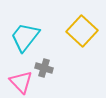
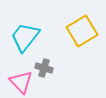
yellow square: rotated 16 degrees clockwise
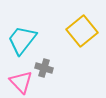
yellow square: rotated 8 degrees counterclockwise
cyan trapezoid: moved 3 px left, 3 px down
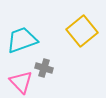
cyan trapezoid: rotated 32 degrees clockwise
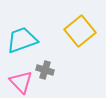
yellow square: moved 2 px left
gray cross: moved 1 px right, 2 px down
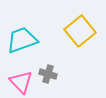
gray cross: moved 3 px right, 4 px down
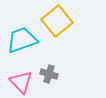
yellow square: moved 23 px left, 10 px up
gray cross: moved 1 px right
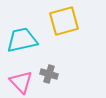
yellow square: moved 7 px right; rotated 24 degrees clockwise
cyan trapezoid: rotated 8 degrees clockwise
